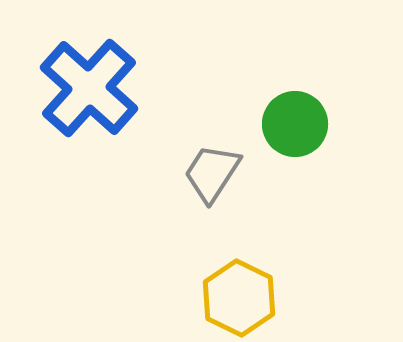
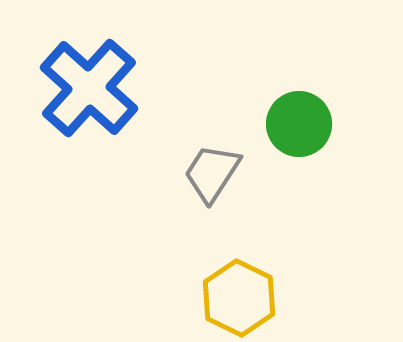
green circle: moved 4 px right
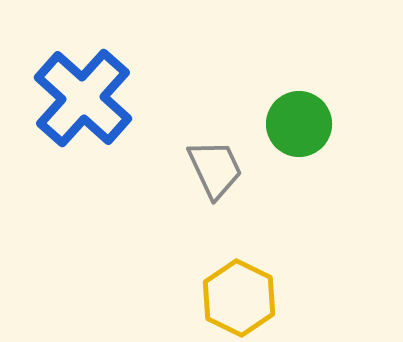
blue cross: moved 6 px left, 10 px down
gray trapezoid: moved 3 px right, 4 px up; rotated 122 degrees clockwise
